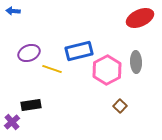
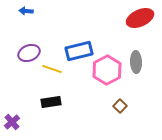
blue arrow: moved 13 px right
black rectangle: moved 20 px right, 3 px up
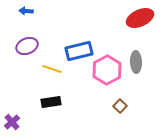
purple ellipse: moved 2 px left, 7 px up
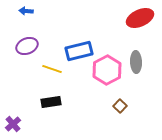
purple cross: moved 1 px right, 2 px down
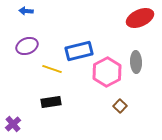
pink hexagon: moved 2 px down
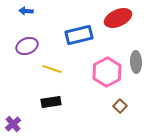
red ellipse: moved 22 px left
blue rectangle: moved 16 px up
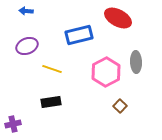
red ellipse: rotated 52 degrees clockwise
pink hexagon: moved 1 px left
purple cross: rotated 28 degrees clockwise
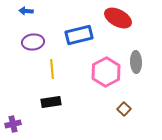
purple ellipse: moved 6 px right, 4 px up; rotated 15 degrees clockwise
yellow line: rotated 66 degrees clockwise
brown square: moved 4 px right, 3 px down
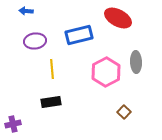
purple ellipse: moved 2 px right, 1 px up
brown square: moved 3 px down
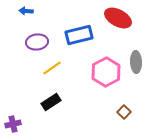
purple ellipse: moved 2 px right, 1 px down
yellow line: moved 1 px up; rotated 60 degrees clockwise
black rectangle: rotated 24 degrees counterclockwise
